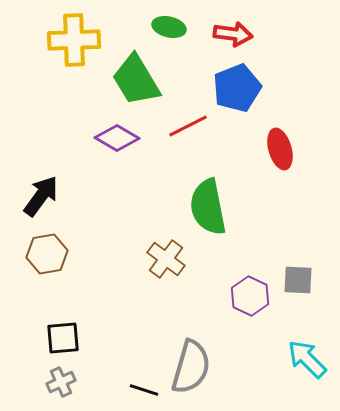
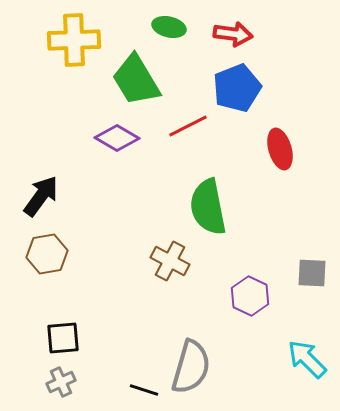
brown cross: moved 4 px right, 2 px down; rotated 9 degrees counterclockwise
gray square: moved 14 px right, 7 px up
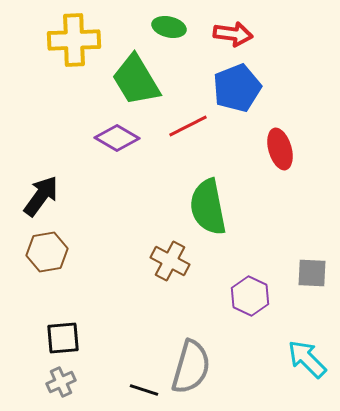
brown hexagon: moved 2 px up
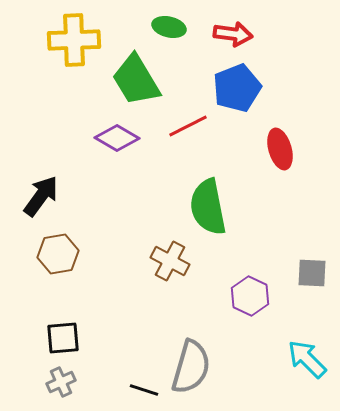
brown hexagon: moved 11 px right, 2 px down
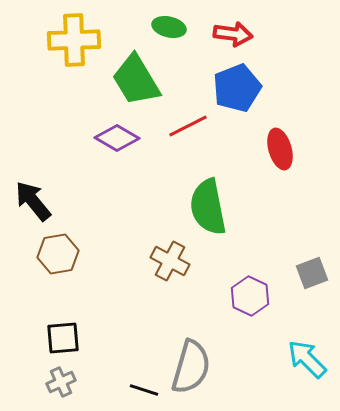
black arrow: moved 8 px left, 5 px down; rotated 75 degrees counterclockwise
gray square: rotated 24 degrees counterclockwise
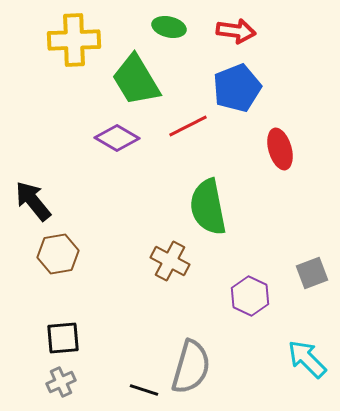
red arrow: moved 3 px right, 3 px up
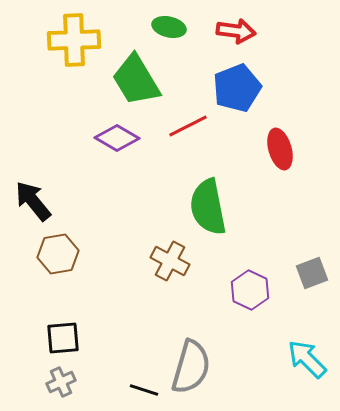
purple hexagon: moved 6 px up
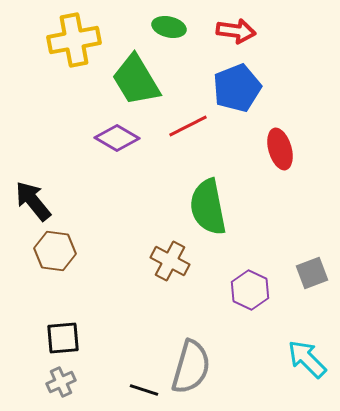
yellow cross: rotated 9 degrees counterclockwise
brown hexagon: moved 3 px left, 3 px up; rotated 18 degrees clockwise
